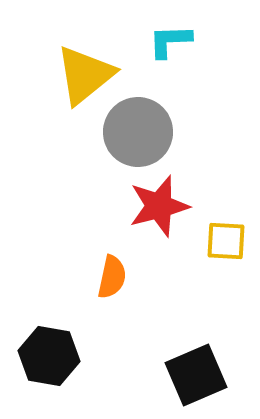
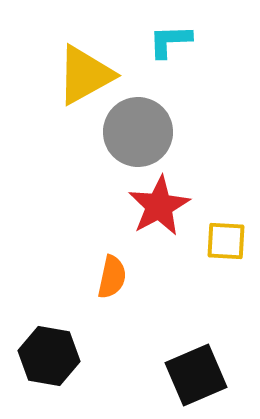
yellow triangle: rotated 10 degrees clockwise
red star: rotated 14 degrees counterclockwise
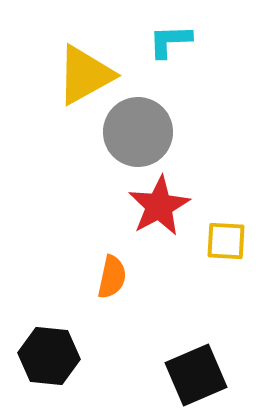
black hexagon: rotated 4 degrees counterclockwise
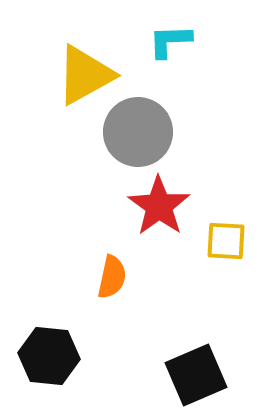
red star: rotated 8 degrees counterclockwise
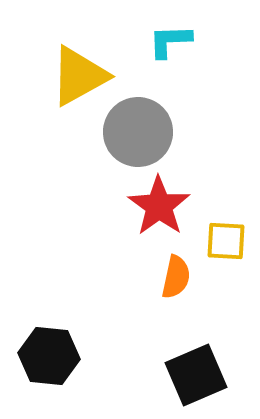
yellow triangle: moved 6 px left, 1 px down
orange semicircle: moved 64 px right
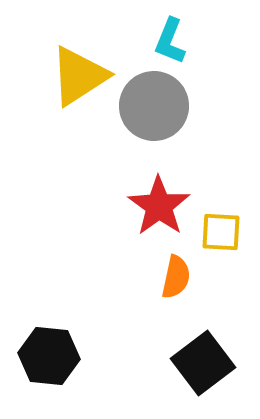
cyan L-shape: rotated 66 degrees counterclockwise
yellow triangle: rotated 4 degrees counterclockwise
gray circle: moved 16 px right, 26 px up
yellow square: moved 5 px left, 9 px up
black square: moved 7 px right, 12 px up; rotated 14 degrees counterclockwise
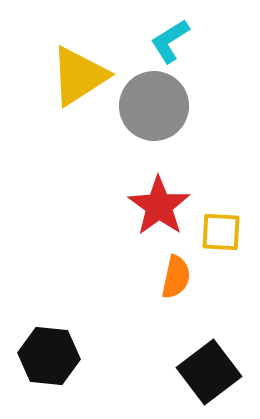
cyan L-shape: rotated 36 degrees clockwise
black square: moved 6 px right, 9 px down
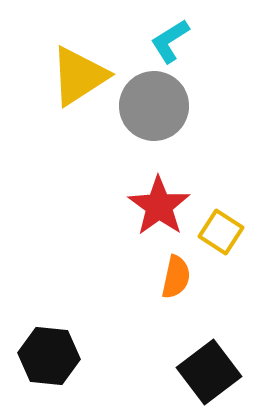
yellow square: rotated 30 degrees clockwise
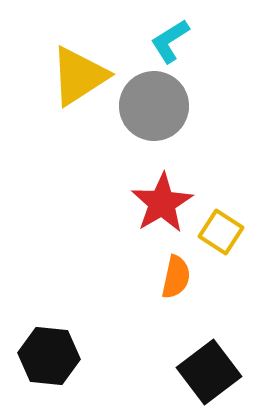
red star: moved 3 px right, 3 px up; rotated 6 degrees clockwise
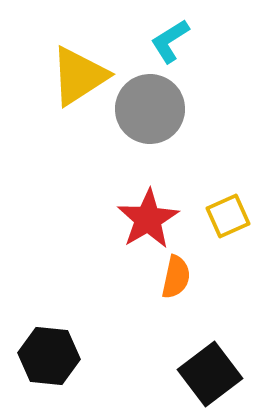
gray circle: moved 4 px left, 3 px down
red star: moved 14 px left, 16 px down
yellow square: moved 7 px right, 16 px up; rotated 33 degrees clockwise
black square: moved 1 px right, 2 px down
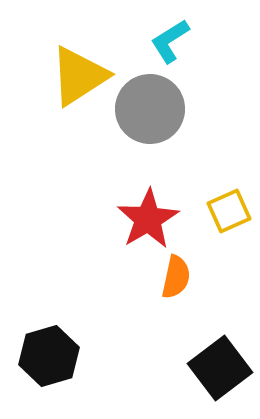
yellow square: moved 1 px right, 5 px up
black hexagon: rotated 22 degrees counterclockwise
black square: moved 10 px right, 6 px up
